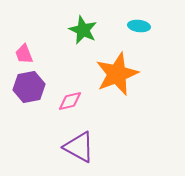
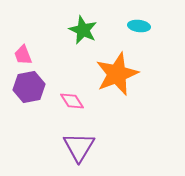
pink trapezoid: moved 1 px left, 1 px down
pink diamond: moved 2 px right; rotated 70 degrees clockwise
purple triangle: rotated 32 degrees clockwise
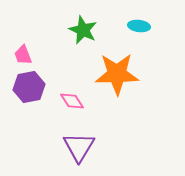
orange star: rotated 21 degrees clockwise
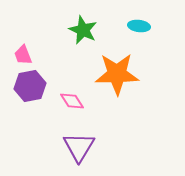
purple hexagon: moved 1 px right, 1 px up
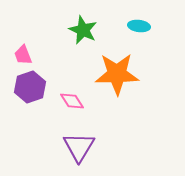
purple hexagon: moved 1 px down; rotated 8 degrees counterclockwise
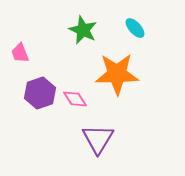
cyan ellipse: moved 4 px left, 2 px down; rotated 40 degrees clockwise
pink trapezoid: moved 3 px left, 2 px up
purple hexagon: moved 10 px right, 6 px down
pink diamond: moved 3 px right, 2 px up
purple triangle: moved 19 px right, 8 px up
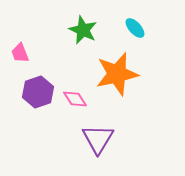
orange star: rotated 12 degrees counterclockwise
purple hexagon: moved 2 px left, 1 px up
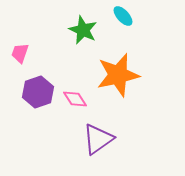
cyan ellipse: moved 12 px left, 12 px up
pink trapezoid: rotated 40 degrees clockwise
orange star: moved 1 px right, 1 px down
purple triangle: rotated 24 degrees clockwise
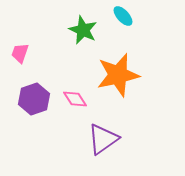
purple hexagon: moved 4 px left, 7 px down
purple triangle: moved 5 px right
